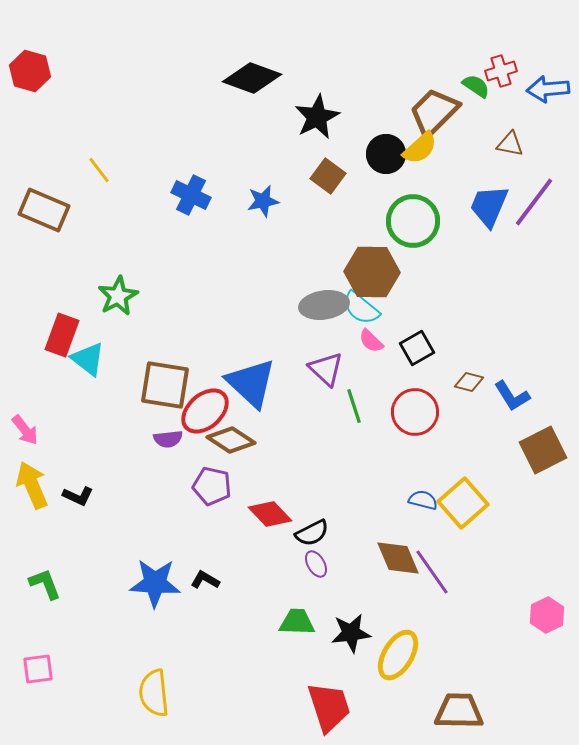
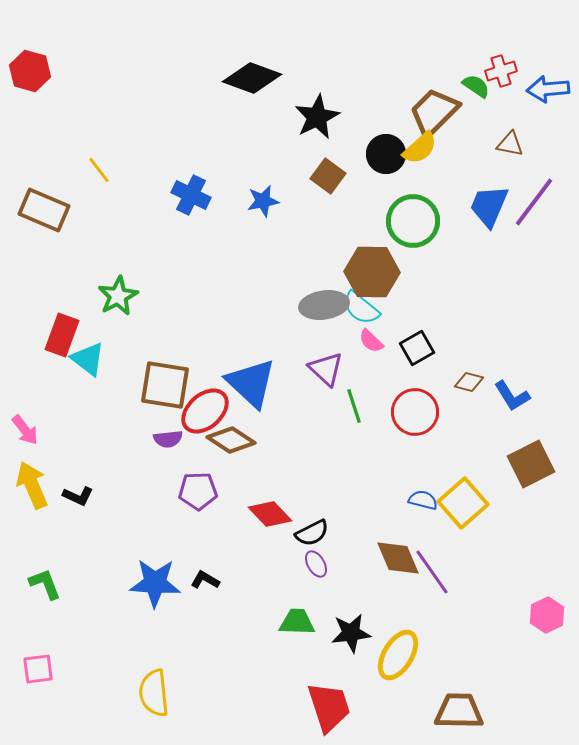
brown square at (543, 450): moved 12 px left, 14 px down
purple pentagon at (212, 486): moved 14 px left, 5 px down; rotated 15 degrees counterclockwise
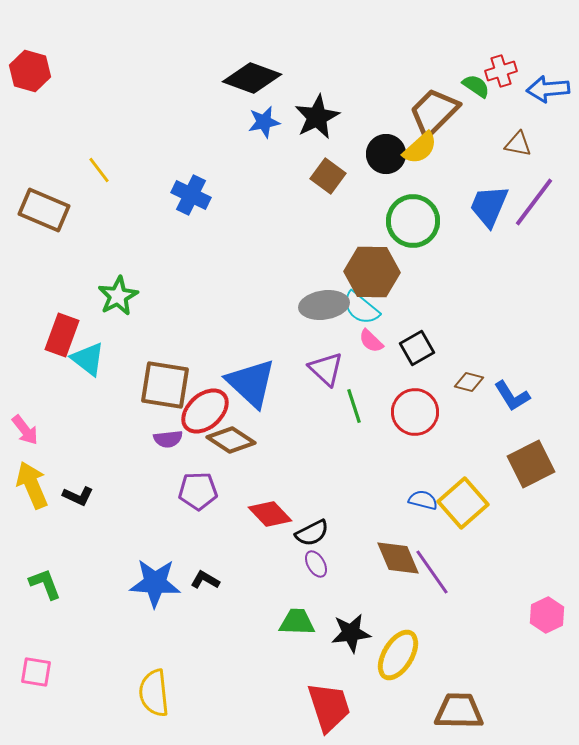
brown triangle at (510, 144): moved 8 px right
blue star at (263, 201): moved 1 px right, 79 px up
pink square at (38, 669): moved 2 px left, 3 px down; rotated 16 degrees clockwise
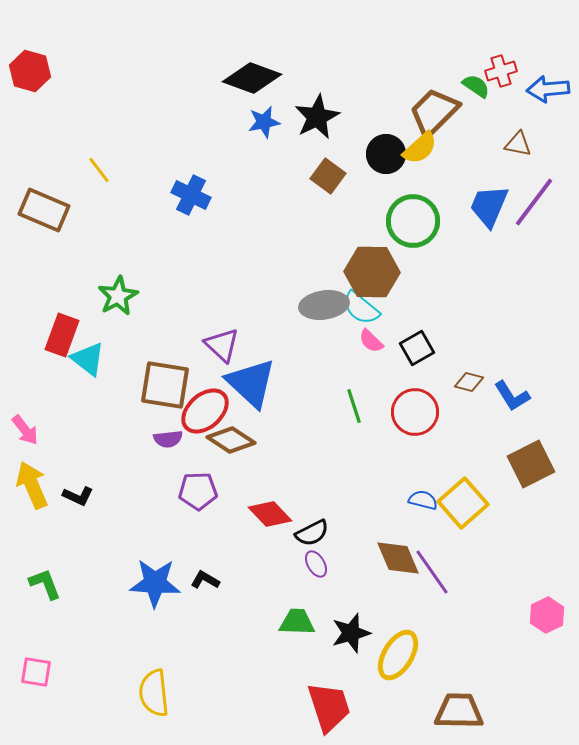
purple triangle at (326, 369): moved 104 px left, 24 px up
black star at (351, 633): rotated 9 degrees counterclockwise
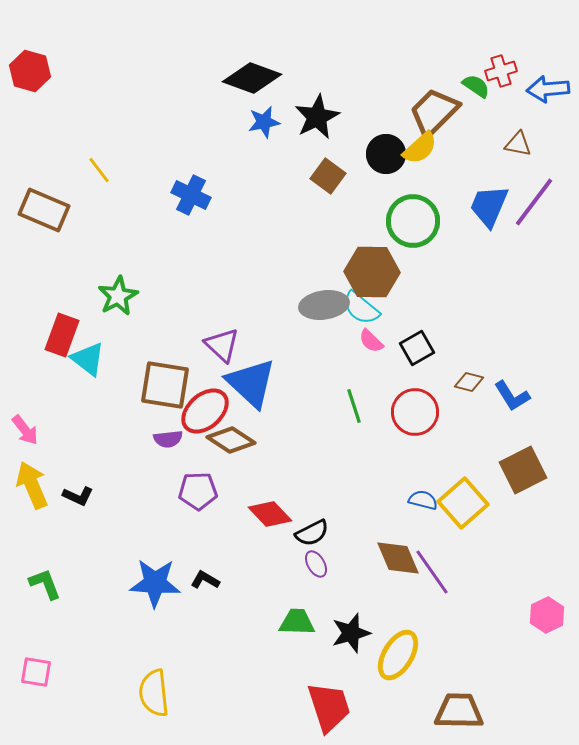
brown square at (531, 464): moved 8 px left, 6 px down
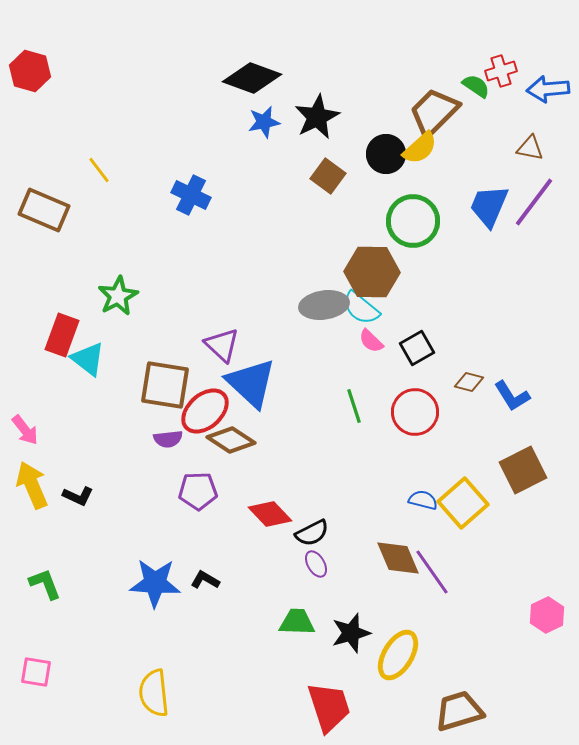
brown triangle at (518, 144): moved 12 px right, 4 px down
brown trapezoid at (459, 711): rotated 18 degrees counterclockwise
